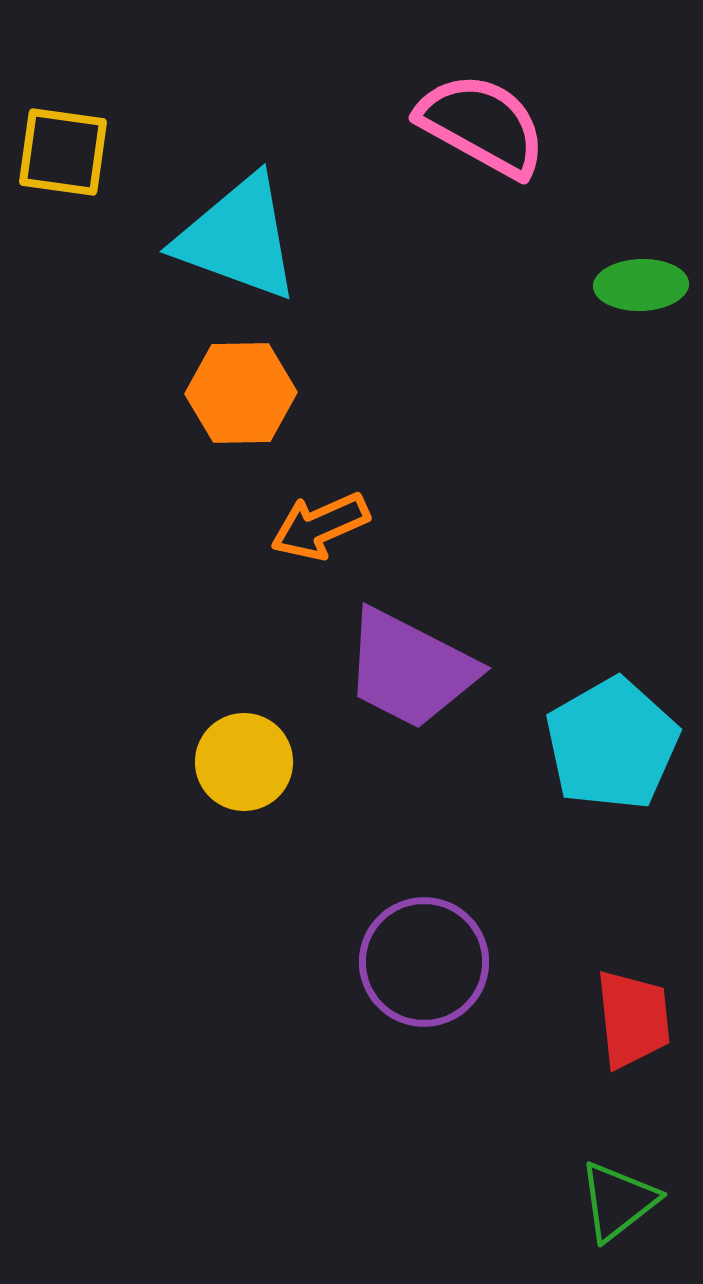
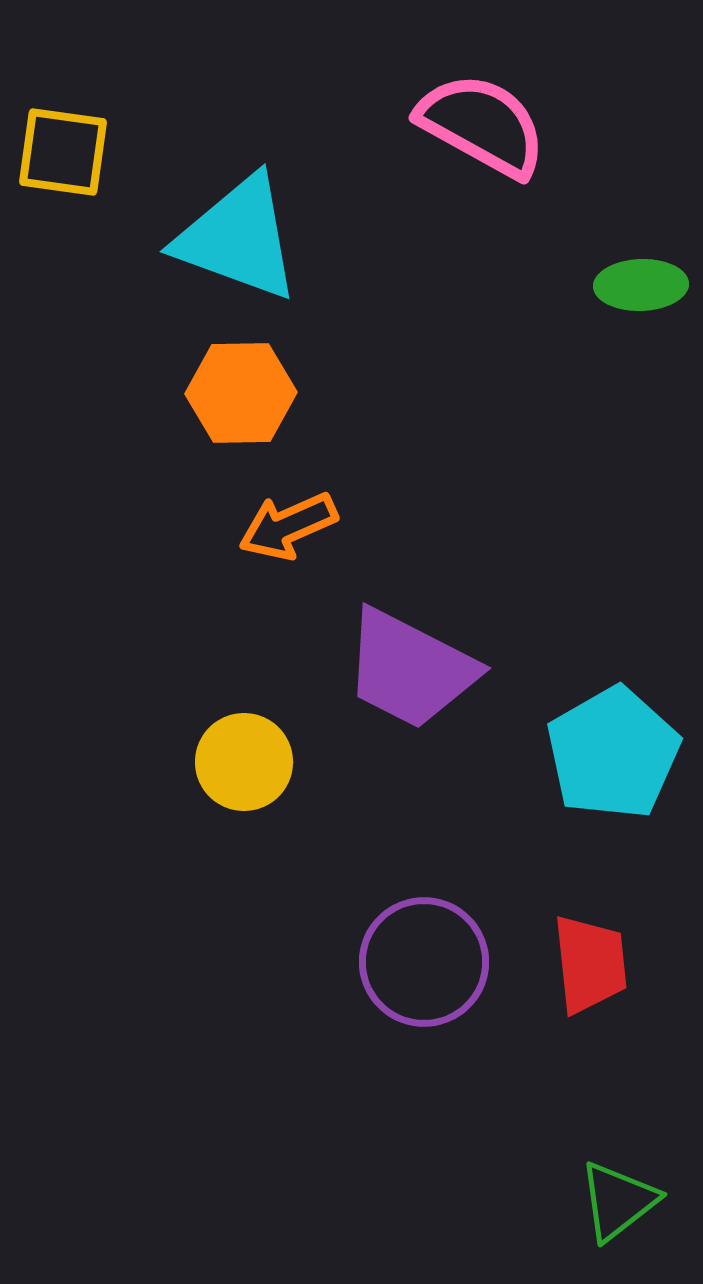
orange arrow: moved 32 px left
cyan pentagon: moved 1 px right, 9 px down
red trapezoid: moved 43 px left, 55 px up
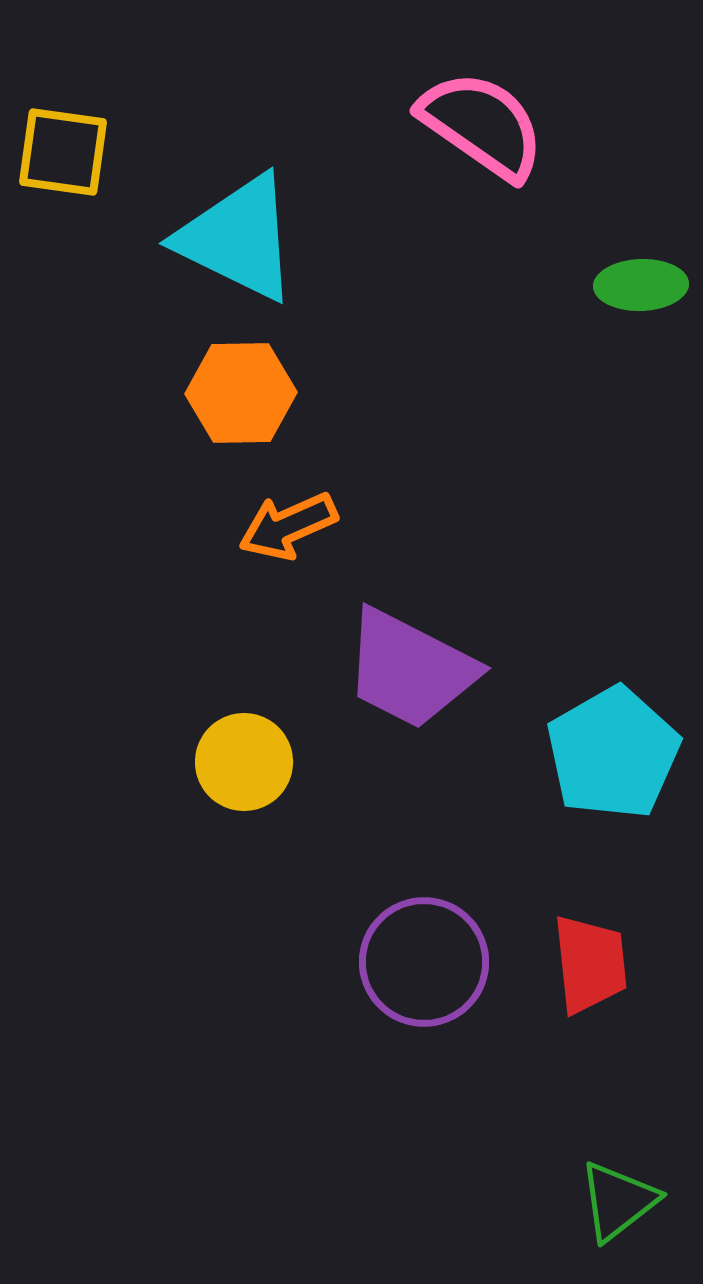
pink semicircle: rotated 6 degrees clockwise
cyan triangle: rotated 6 degrees clockwise
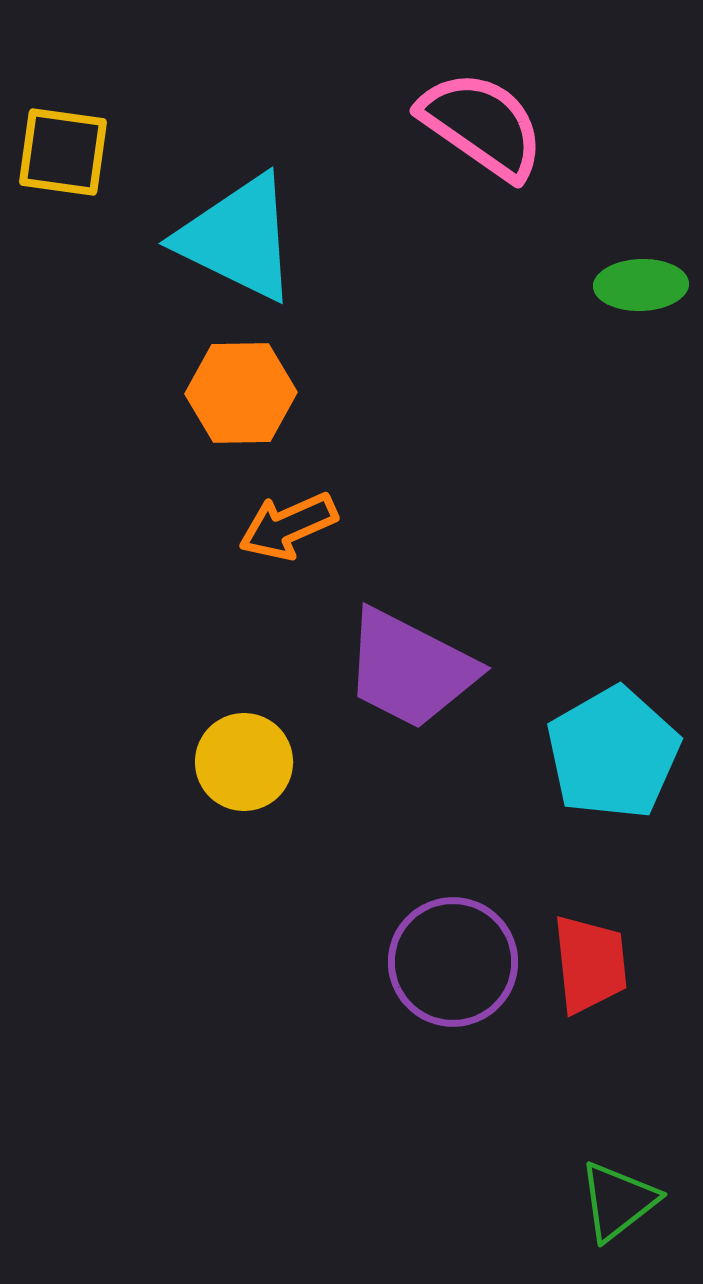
purple circle: moved 29 px right
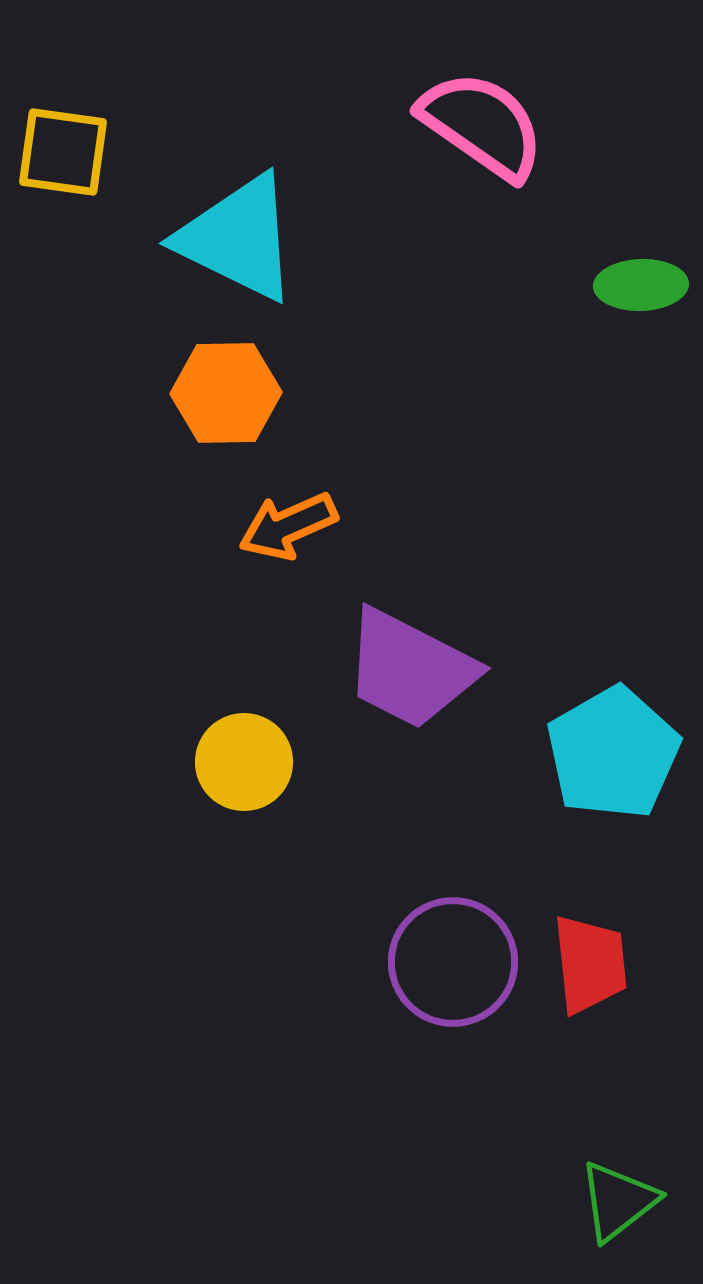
orange hexagon: moved 15 px left
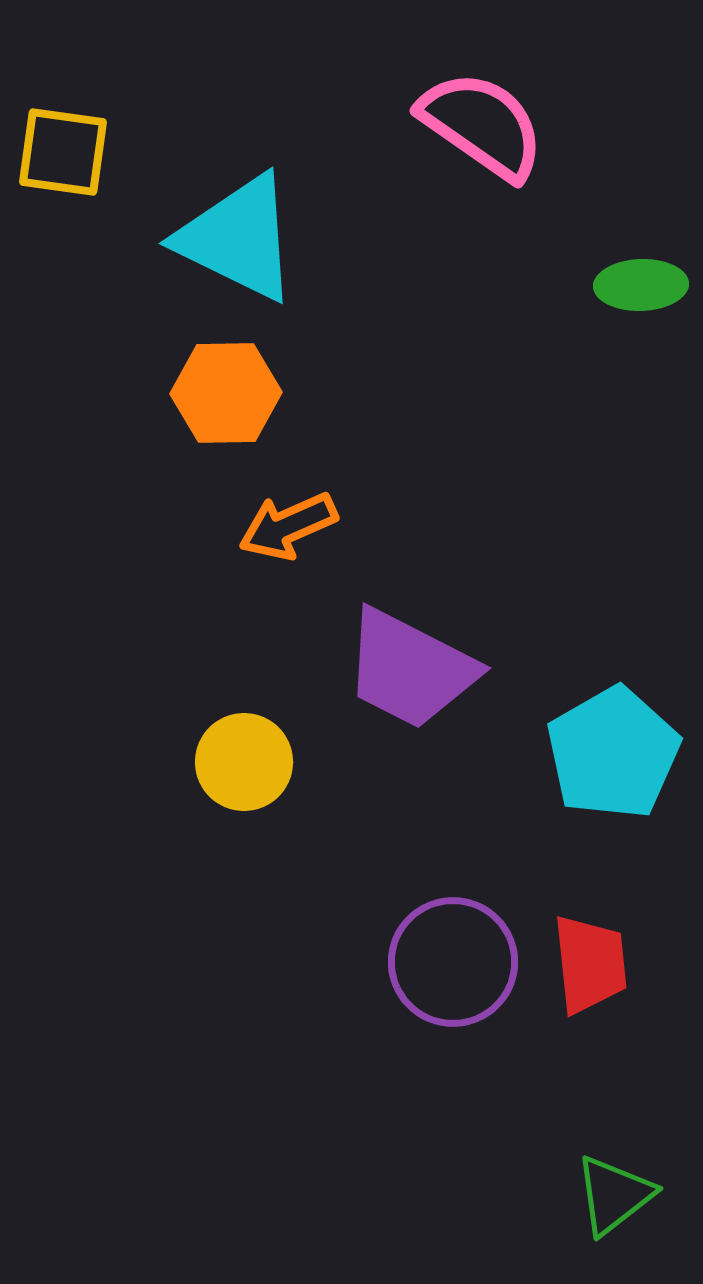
green triangle: moved 4 px left, 6 px up
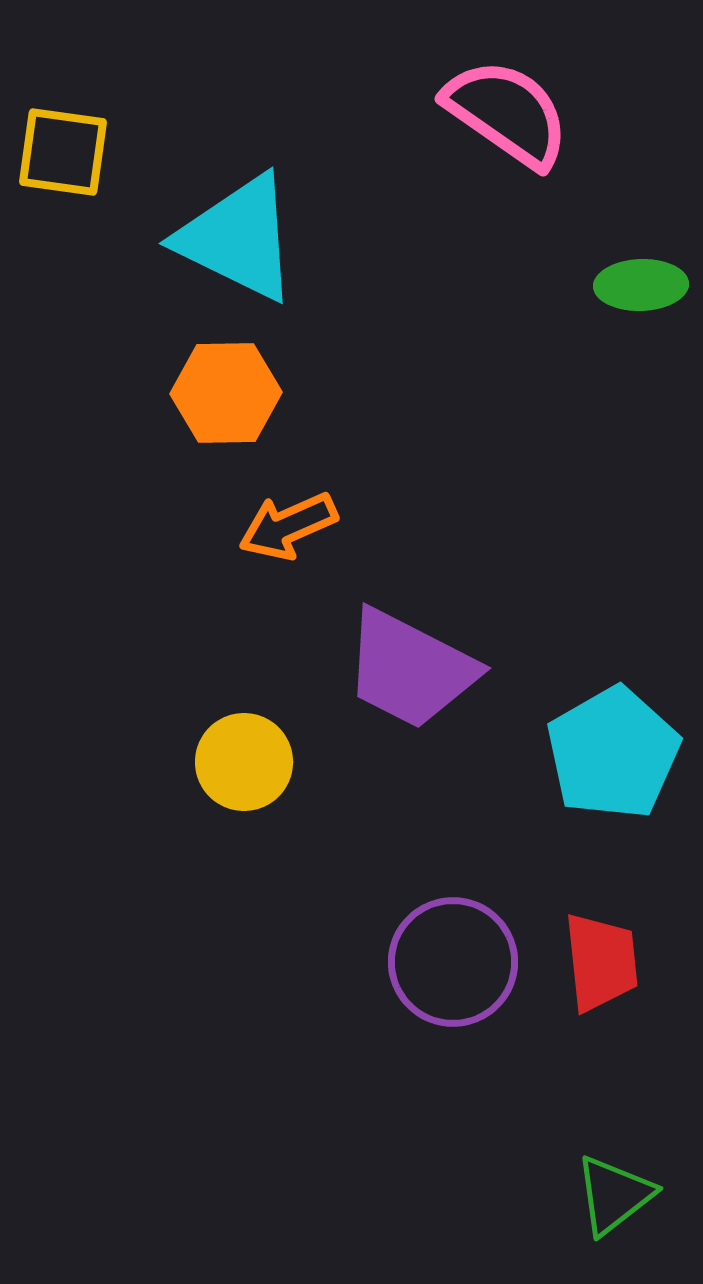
pink semicircle: moved 25 px right, 12 px up
red trapezoid: moved 11 px right, 2 px up
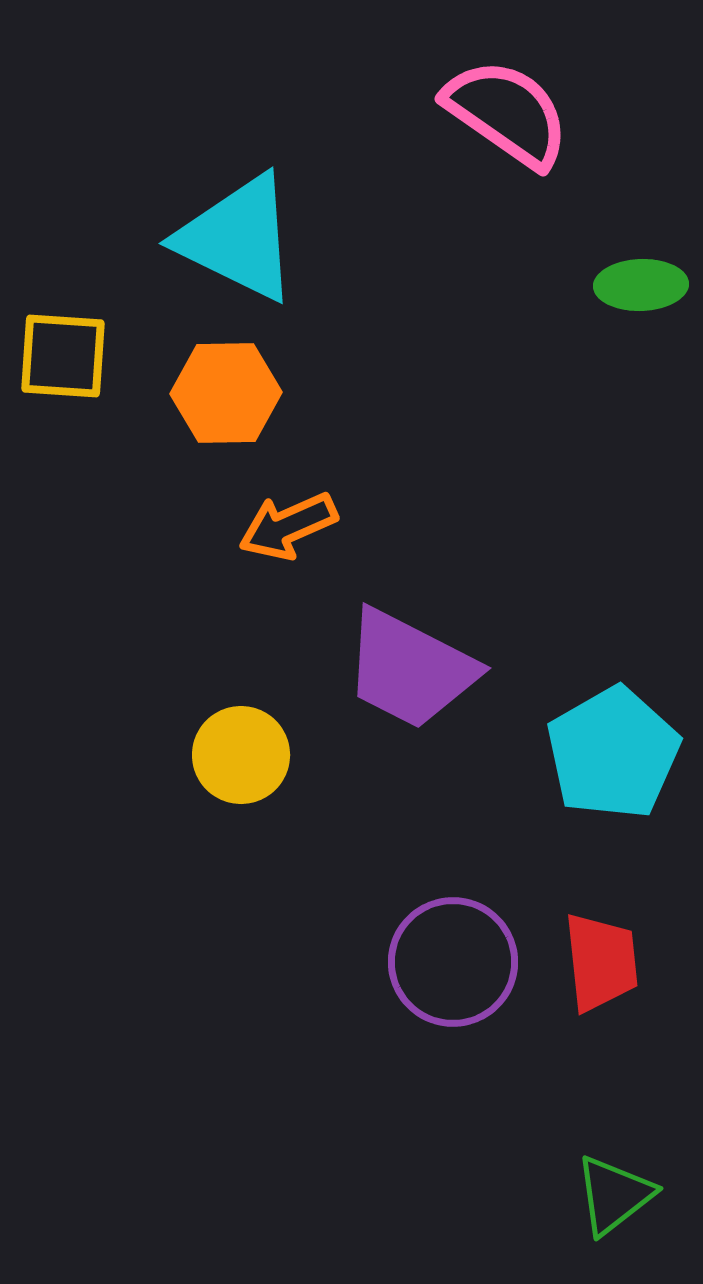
yellow square: moved 204 px down; rotated 4 degrees counterclockwise
yellow circle: moved 3 px left, 7 px up
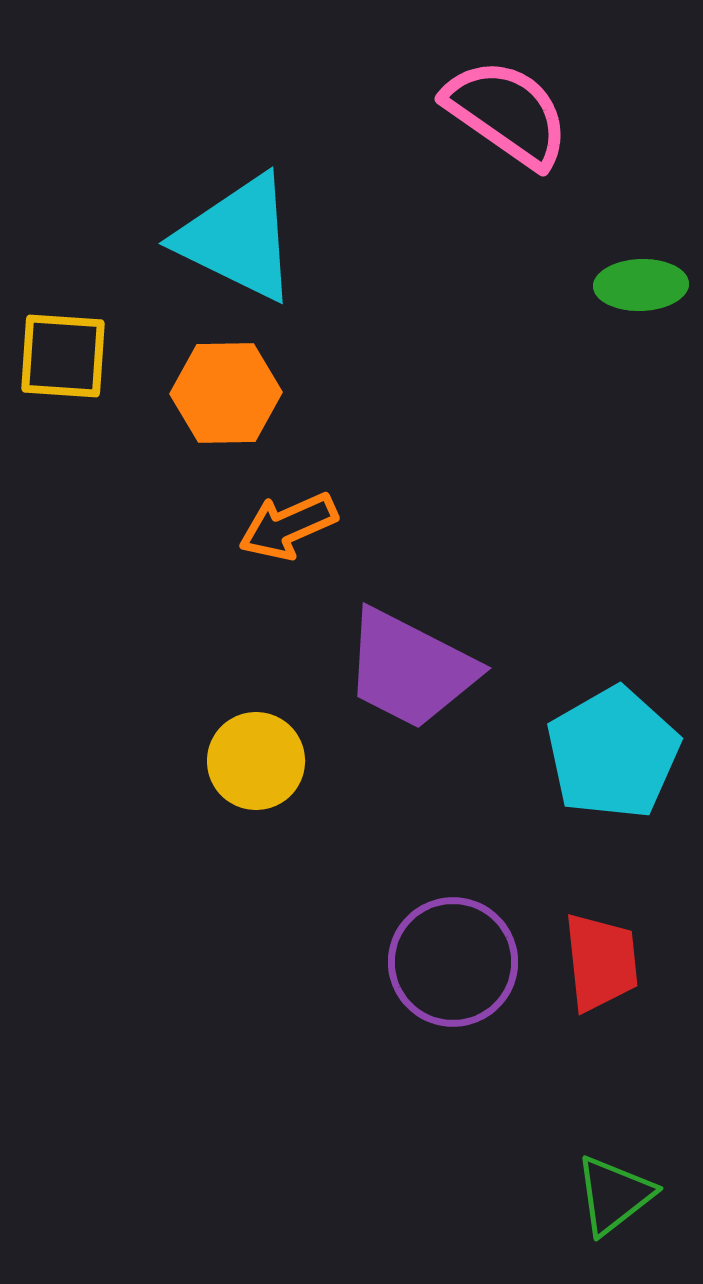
yellow circle: moved 15 px right, 6 px down
